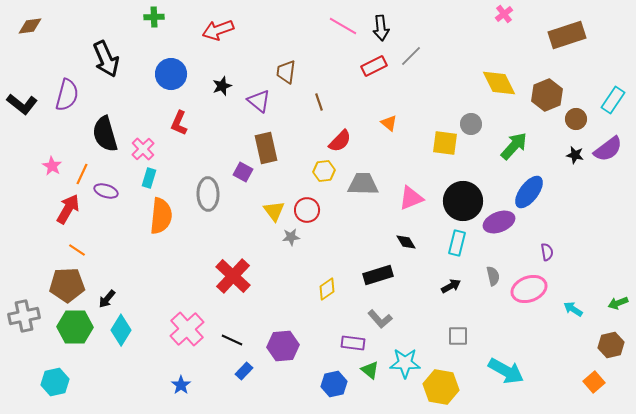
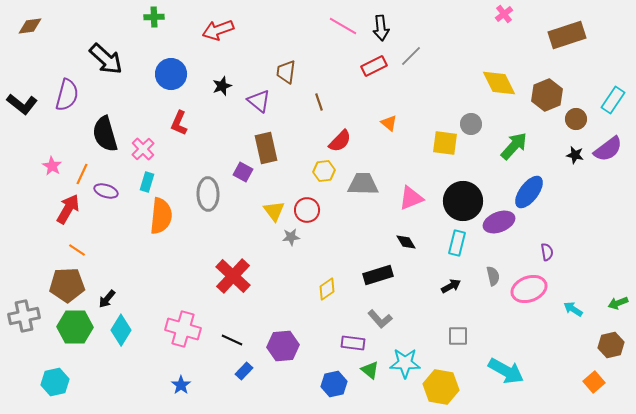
black arrow at (106, 59): rotated 24 degrees counterclockwise
cyan rectangle at (149, 178): moved 2 px left, 4 px down
pink cross at (187, 329): moved 4 px left; rotated 32 degrees counterclockwise
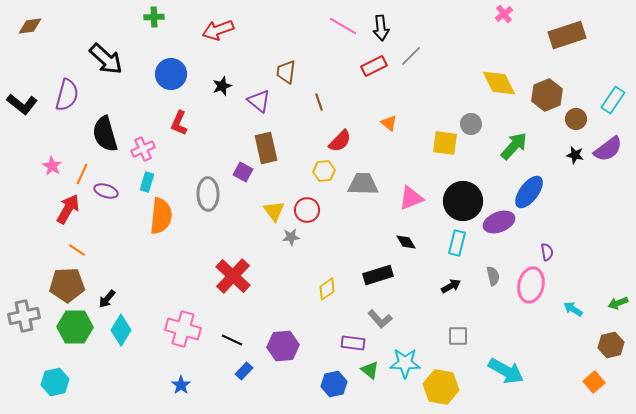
pink cross at (143, 149): rotated 20 degrees clockwise
pink ellipse at (529, 289): moved 2 px right, 4 px up; rotated 56 degrees counterclockwise
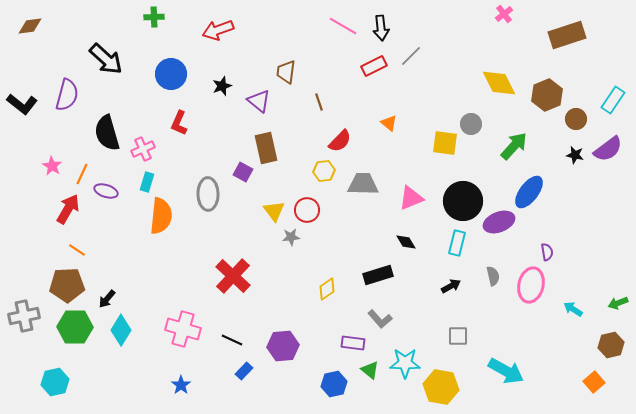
black semicircle at (105, 134): moved 2 px right, 1 px up
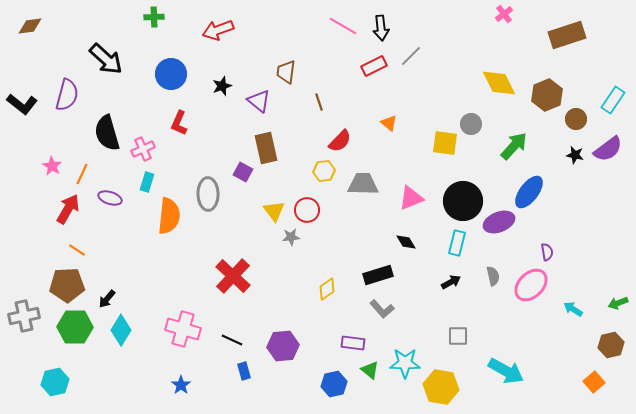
purple ellipse at (106, 191): moved 4 px right, 7 px down
orange semicircle at (161, 216): moved 8 px right
pink ellipse at (531, 285): rotated 32 degrees clockwise
black arrow at (451, 286): moved 4 px up
gray L-shape at (380, 319): moved 2 px right, 10 px up
blue rectangle at (244, 371): rotated 60 degrees counterclockwise
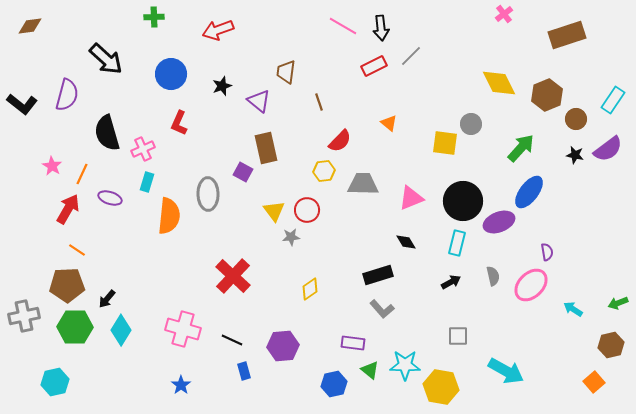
green arrow at (514, 146): moved 7 px right, 2 px down
yellow diamond at (327, 289): moved 17 px left
cyan star at (405, 363): moved 2 px down
